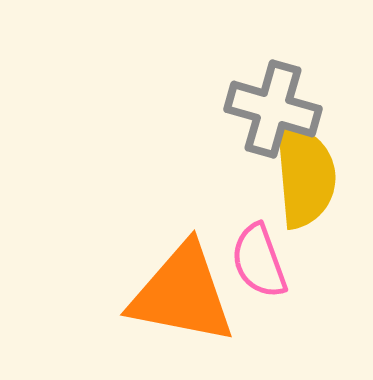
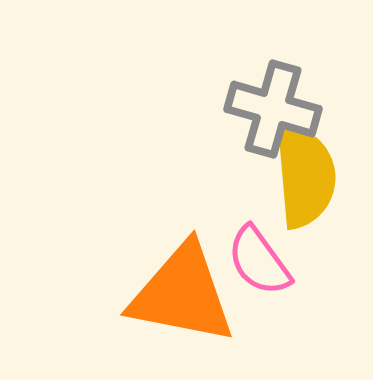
pink semicircle: rotated 16 degrees counterclockwise
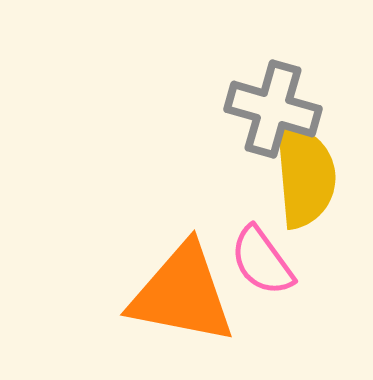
pink semicircle: moved 3 px right
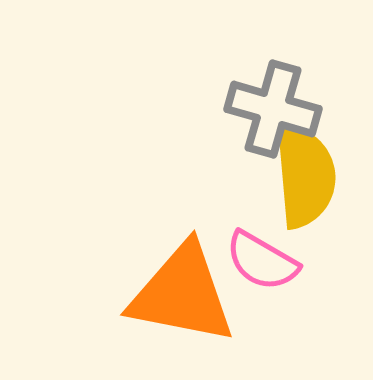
pink semicircle: rotated 24 degrees counterclockwise
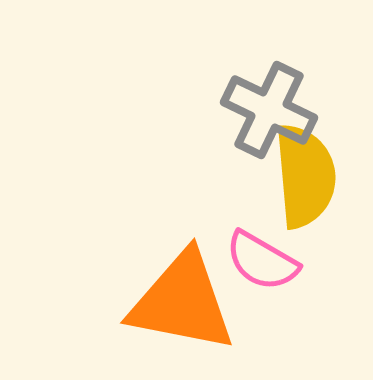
gray cross: moved 4 px left, 1 px down; rotated 10 degrees clockwise
orange triangle: moved 8 px down
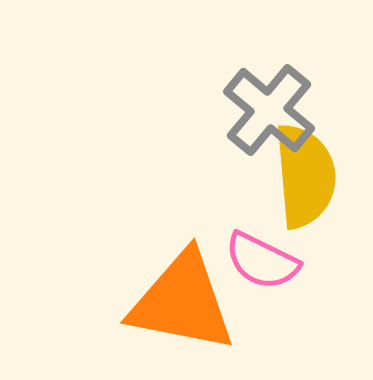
gray cross: rotated 14 degrees clockwise
pink semicircle: rotated 4 degrees counterclockwise
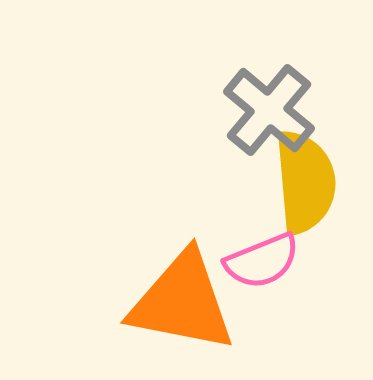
yellow semicircle: moved 6 px down
pink semicircle: rotated 48 degrees counterclockwise
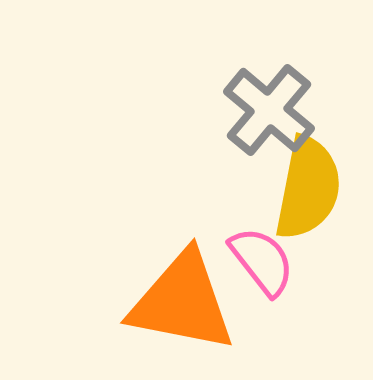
yellow semicircle: moved 3 px right, 6 px down; rotated 16 degrees clockwise
pink semicircle: rotated 106 degrees counterclockwise
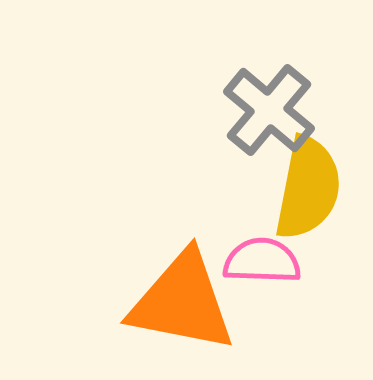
pink semicircle: rotated 50 degrees counterclockwise
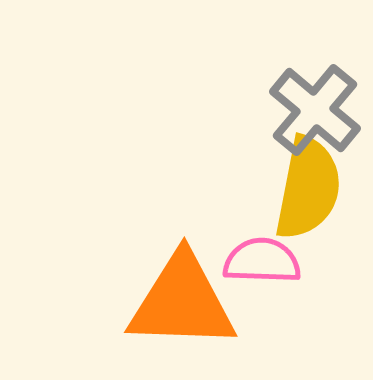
gray cross: moved 46 px right
orange triangle: rotated 9 degrees counterclockwise
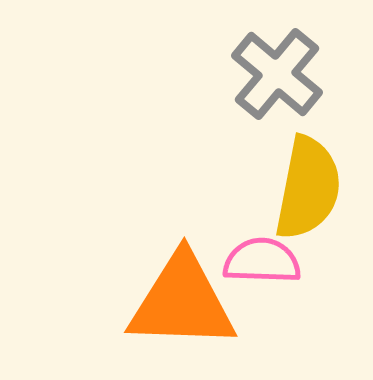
gray cross: moved 38 px left, 36 px up
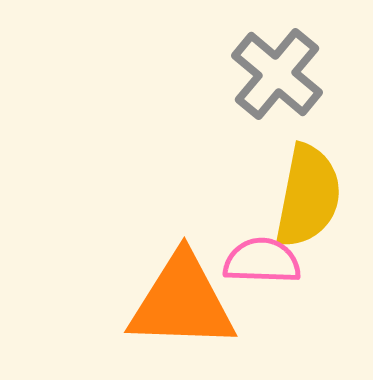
yellow semicircle: moved 8 px down
